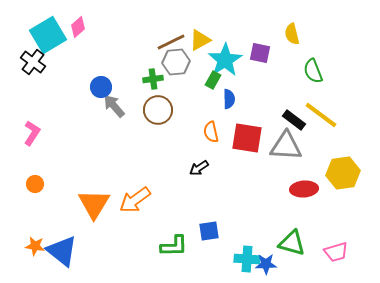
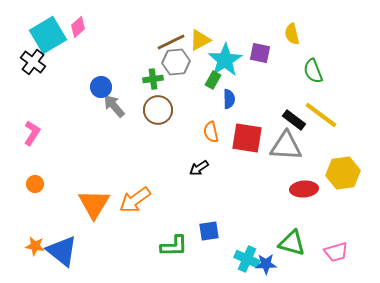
cyan cross: rotated 20 degrees clockwise
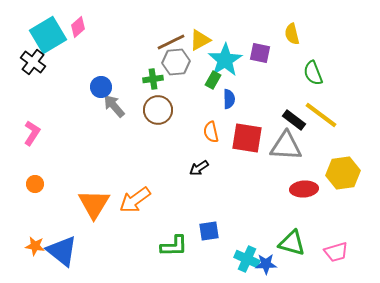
green semicircle: moved 2 px down
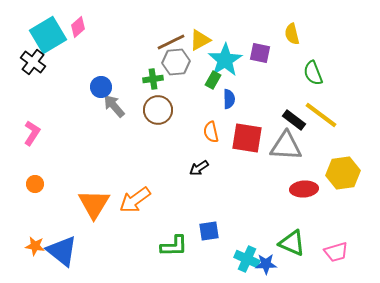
green triangle: rotated 8 degrees clockwise
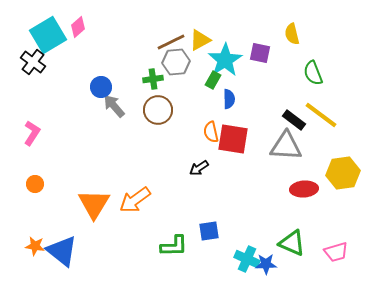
red square: moved 14 px left, 1 px down
